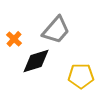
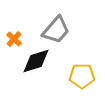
yellow pentagon: moved 1 px right
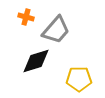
orange cross: moved 12 px right, 22 px up; rotated 28 degrees counterclockwise
yellow pentagon: moved 3 px left, 3 px down
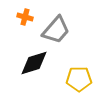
orange cross: moved 1 px left
black diamond: moved 2 px left, 2 px down
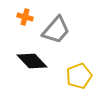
black diamond: moved 2 px left, 2 px up; rotated 64 degrees clockwise
yellow pentagon: moved 3 px up; rotated 20 degrees counterclockwise
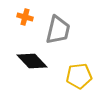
gray trapezoid: moved 2 px right; rotated 28 degrees counterclockwise
yellow pentagon: rotated 15 degrees clockwise
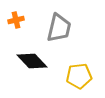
orange cross: moved 9 px left, 3 px down; rotated 28 degrees counterclockwise
gray trapezoid: moved 1 px right, 2 px up
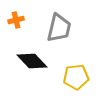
yellow pentagon: moved 3 px left, 1 px down
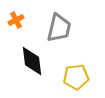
orange cross: rotated 14 degrees counterclockwise
black diamond: rotated 36 degrees clockwise
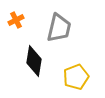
black diamond: moved 2 px right; rotated 16 degrees clockwise
yellow pentagon: rotated 15 degrees counterclockwise
